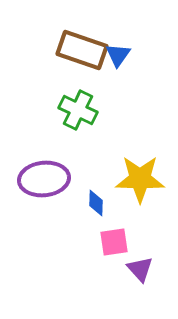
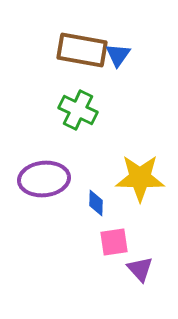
brown rectangle: rotated 9 degrees counterclockwise
yellow star: moved 1 px up
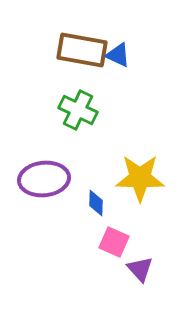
blue triangle: rotated 40 degrees counterclockwise
pink square: rotated 32 degrees clockwise
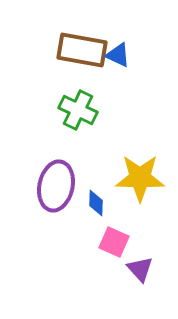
purple ellipse: moved 12 px right, 7 px down; rotated 72 degrees counterclockwise
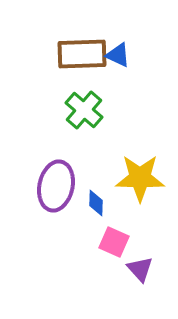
brown rectangle: moved 4 px down; rotated 12 degrees counterclockwise
green cross: moved 6 px right; rotated 15 degrees clockwise
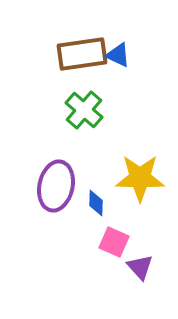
brown rectangle: rotated 6 degrees counterclockwise
purple triangle: moved 2 px up
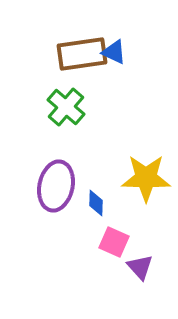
blue triangle: moved 4 px left, 3 px up
green cross: moved 18 px left, 3 px up
yellow star: moved 6 px right
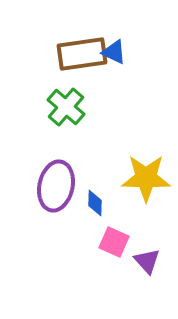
blue diamond: moved 1 px left
purple triangle: moved 7 px right, 6 px up
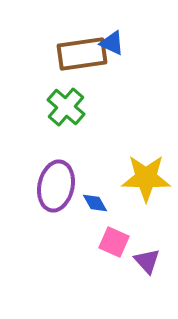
blue triangle: moved 2 px left, 9 px up
blue diamond: rotated 32 degrees counterclockwise
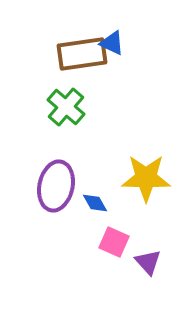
purple triangle: moved 1 px right, 1 px down
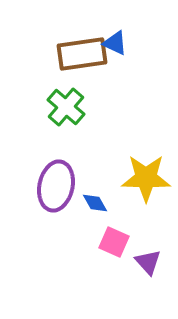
blue triangle: moved 3 px right
